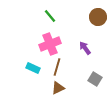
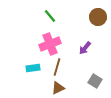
purple arrow: rotated 104 degrees counterclockwise
cyan rectangle: rotated 32 degrees counterclockwise
gray square: moved 2 px down
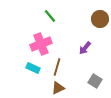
brown circle: moved 2 px right, 2 px down
pink cross: moved 9 px left
cyan rectangle: rotated 32 degrees clockwise
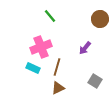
pink cross: moved 3 px down
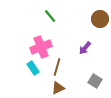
cyan rectangle: rotated 32 degrees clockwise
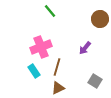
green line: moved 5 px up
cyan rectangle: moved 1 px right, 3 px down
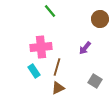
pink cross: rotated 15 degrees clockwise
